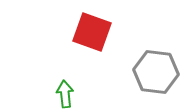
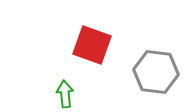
red square: moved 13 px down
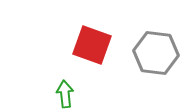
gray hexagon: moved 19 px up
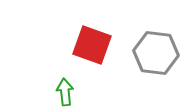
green arrow: moved 2 px up
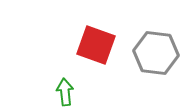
red square: moved 4 px right
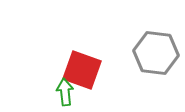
red square: moved 14 px left, 25 px down
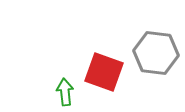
red square: moved 22 px right, 2 px down
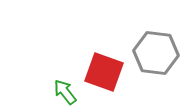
green arrow: rotated 32 degrees counterclockwise
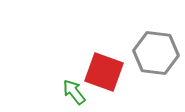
green arrow: moved 9 px right
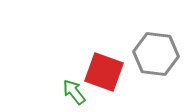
gray hexagon: moved 1 px down
